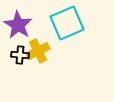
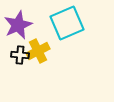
purple star: rotated 16 degrees clockwise
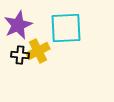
cyan square: moved 1 px left, 5 px down; rotated 20 degrees clockwise
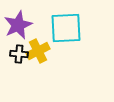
black cross: moved 1 px left, 1 px up
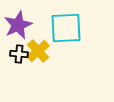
yellow cross: rotated 15 degrees counterclockwise
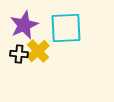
purple star: moved 6 px right
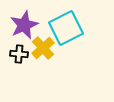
cyan square: rotated 24 degrees counterclockwise
yellow cross: moved 5 px right, 3 px up
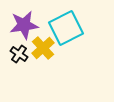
purple star: rotated 16 degrees clockwise
black cross: rotated 30 degrees clockwise
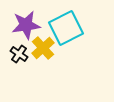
purple star: moved 2 px right
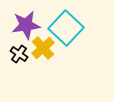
cyan square: rotated 20 degrees counterclockwise
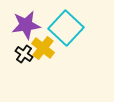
yellow cross: rotated 10 degrees counterclockwise
black cross: moved 5 px right
